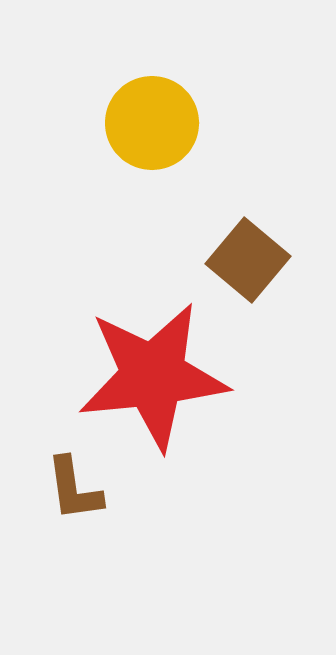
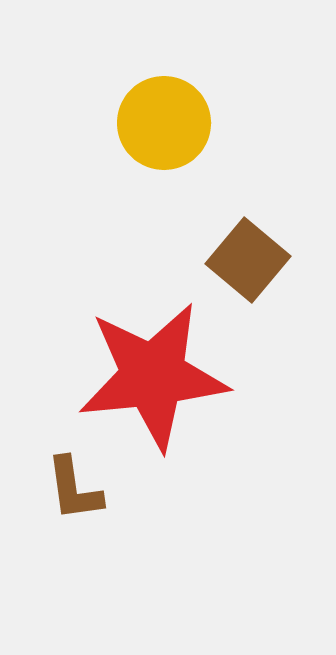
yellow circle: moved 12 px right
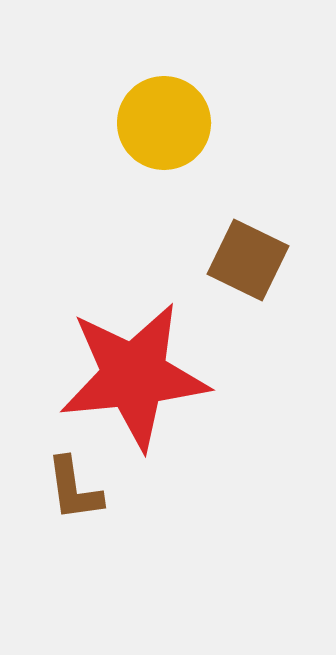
brown square: rotated 14 degrees counterclockwise
red star: moved 19 px left
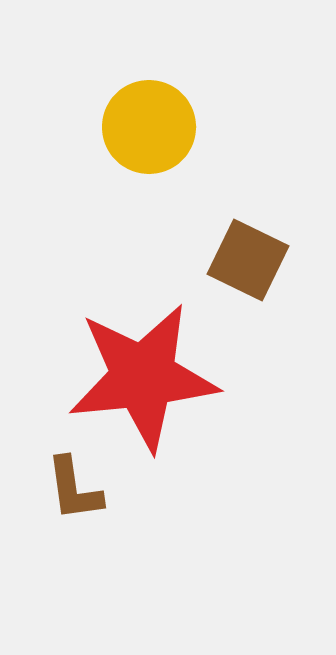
yellow circle: moved 15 px left, 4 px down
red star: moved 9 px right, 1 px down
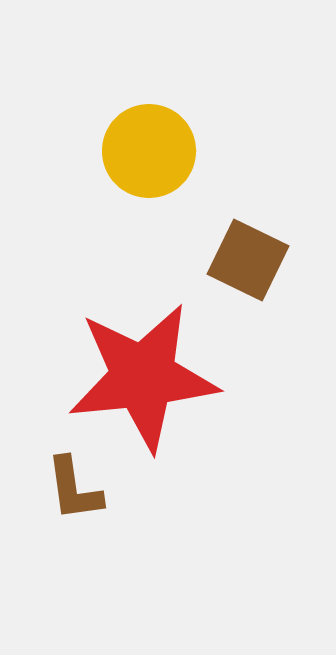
yellow circle: moved 24 px down
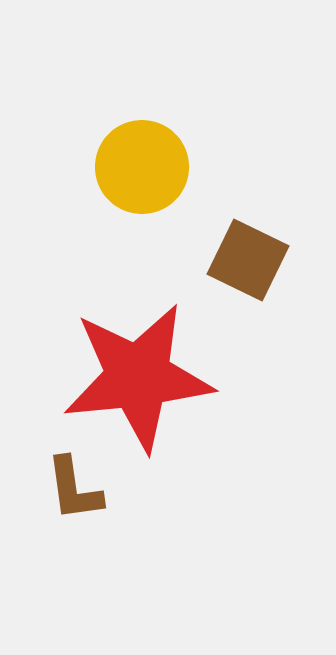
yellow circle: moved 7 px left, 16 px down
red star: moved 5 px left
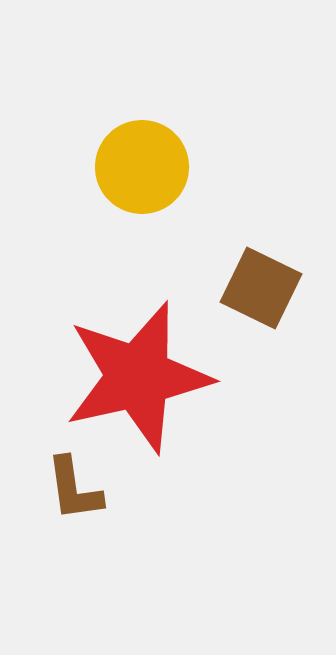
brown square: moved 13 px right, 28 px down
red star: rotated 7 degrees counterclockwise
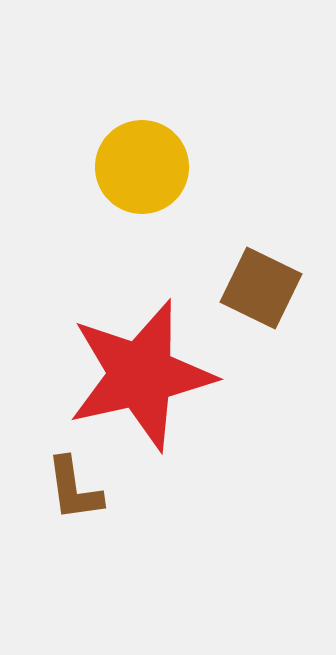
red star: moved 3 px right, 2 px up
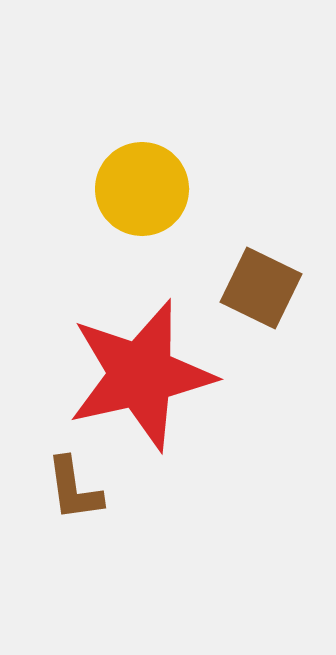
yellow circle: moved 22 px down
